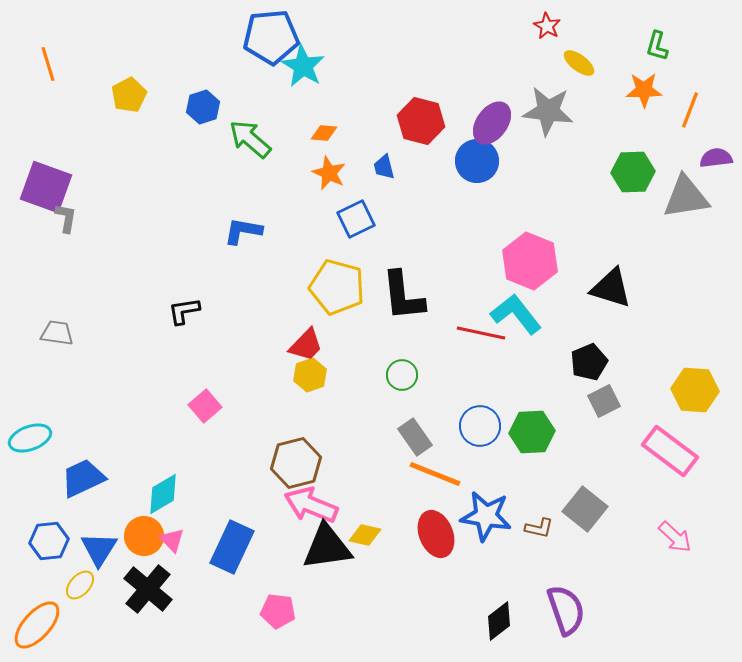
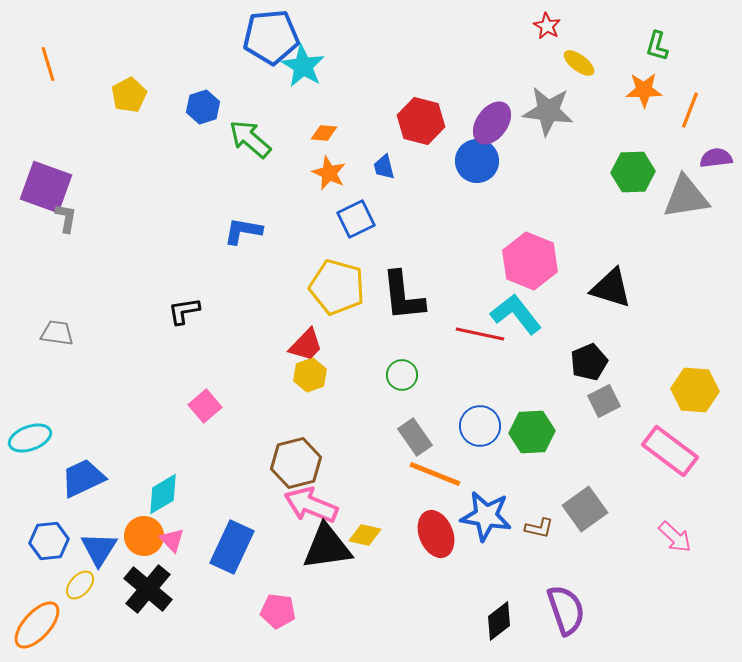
red line at (481, 333): moved 1 px left, 1 px down
gray square at (585, 509): rotated 15 degrees clockwise
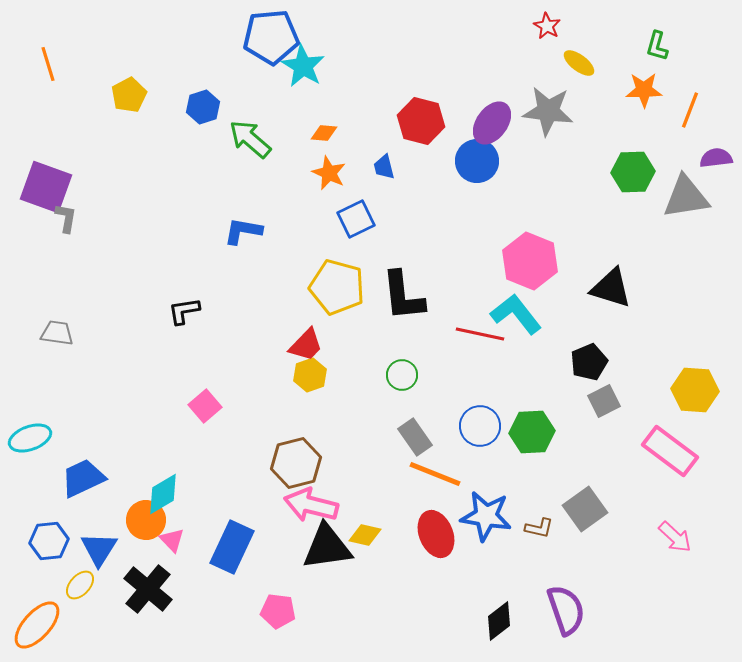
pink arrow at (311, 505): rotated 8 degrees counterclockwise
orange circle at (144, 536): moved 2 px right, 16 px up
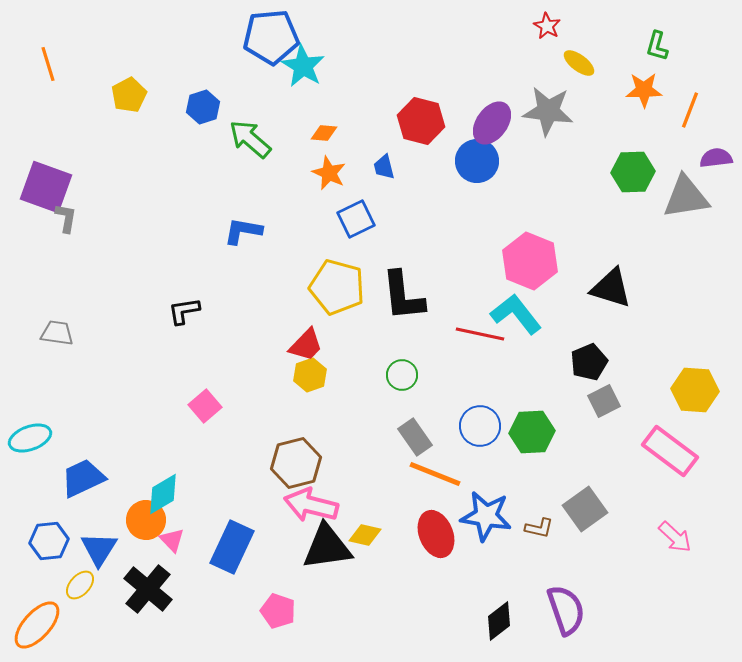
pink pentagon at (278, 611): rotated 12 degrees clockwise
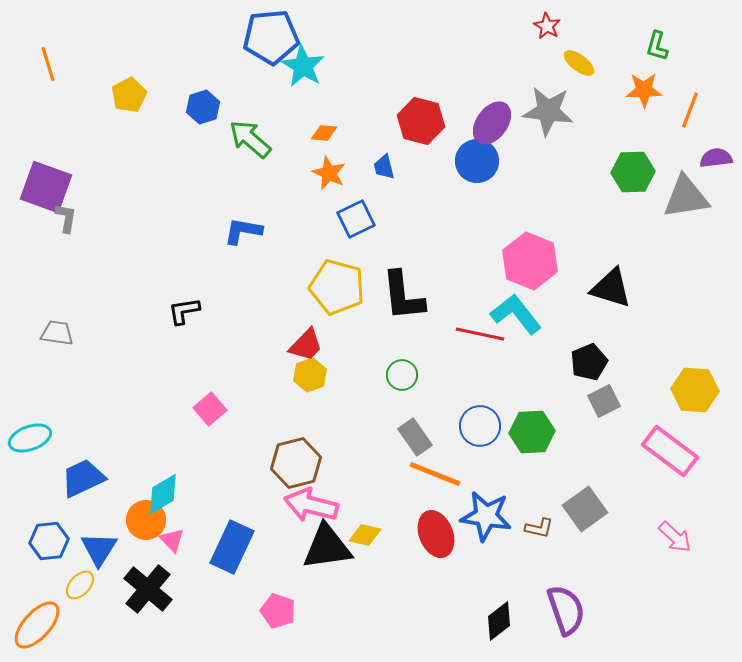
pink square at (205, 406): moved 5 px right, 3 px down
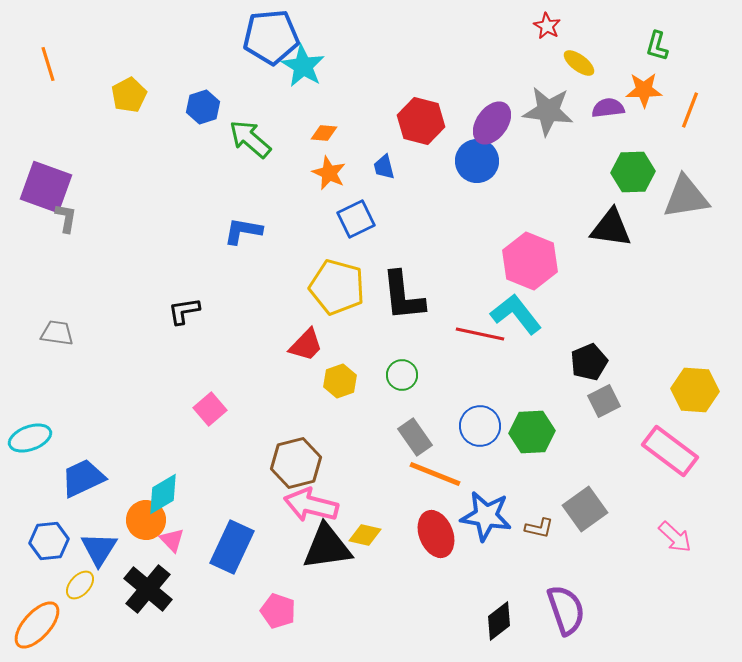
purple semicircle at (716, 158): moved 108 px left, 50 px up
black triangle at (611, 288): moved 60 px up; rotated 9 degrees counterclockwise
yellow hexagon at (310, 375): moved 30 px right, 6 px down
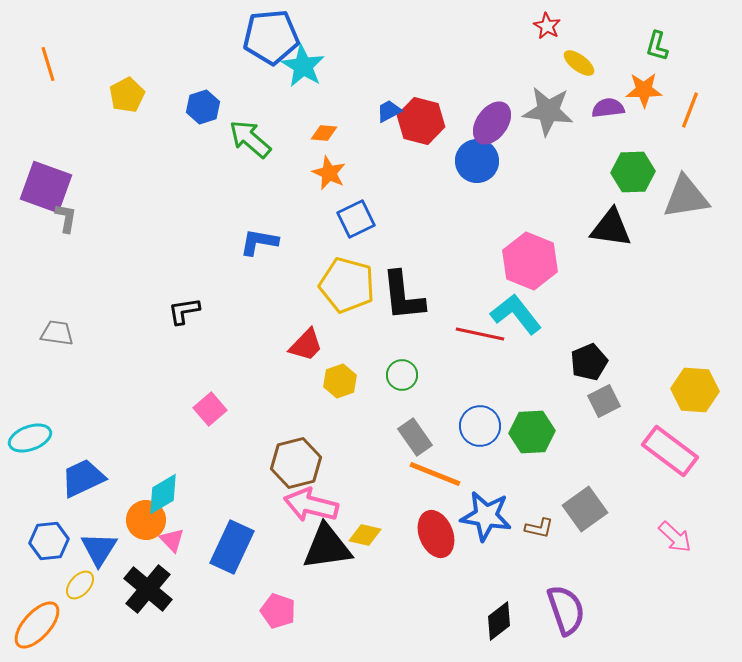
yellow pentagon at (129, 95): moved 2 px left
blue trapezoid at (384, 167): moved 5 px right, 56 px up; rotated 76 degrees clockwise
blue L-shape at (243, 231): moved 16 px right, 11 px down
yellow pentagon at (337, 287): moved 10 px right, 2 px up
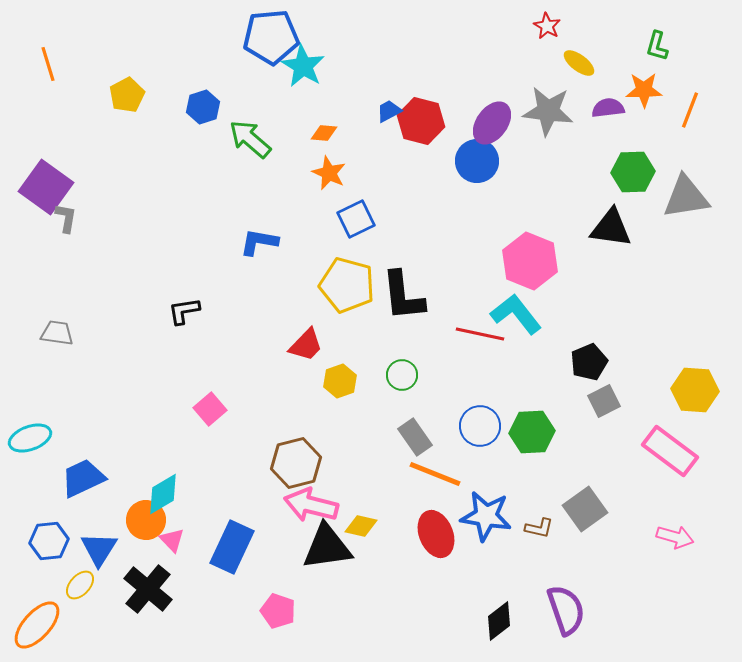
purple square at (46, 187): rotated 16 degrees clockwise
yellow diamond at (365, 535): moved 4 px left, 9 px up
pink arrow at (675, 537): rotated 27 degrees counterclockwise
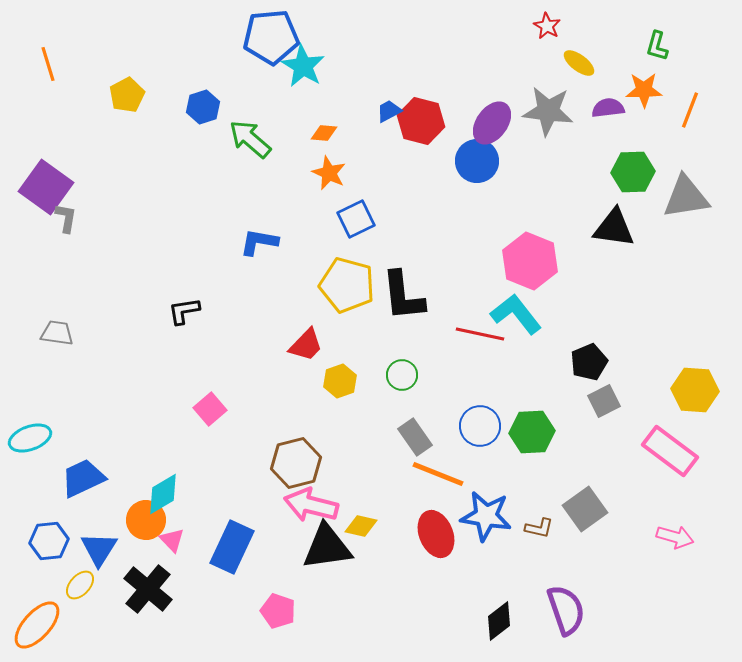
black triangle at (611, 228): moved 3 px right
orange line at (435, 474): moved 3 px right
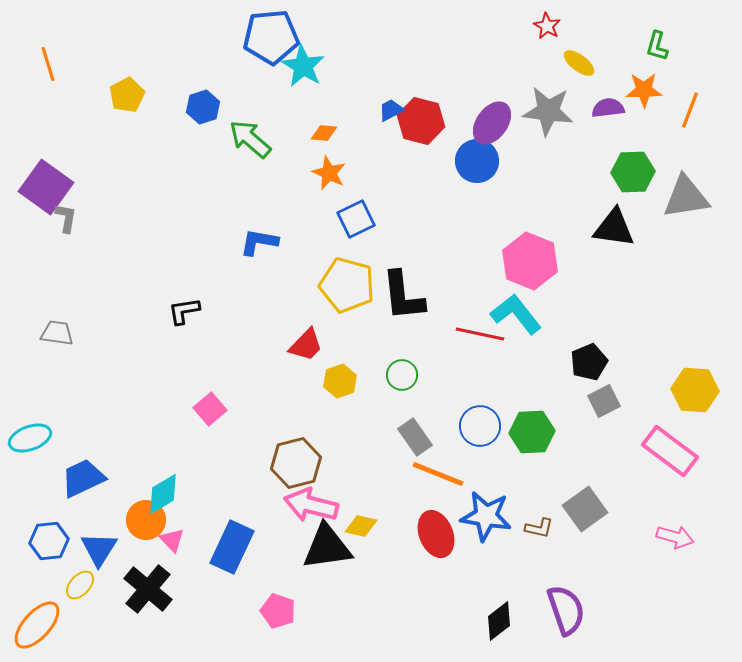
blue trapezoid at (389, 111): moved 2 px right, 1 px up
